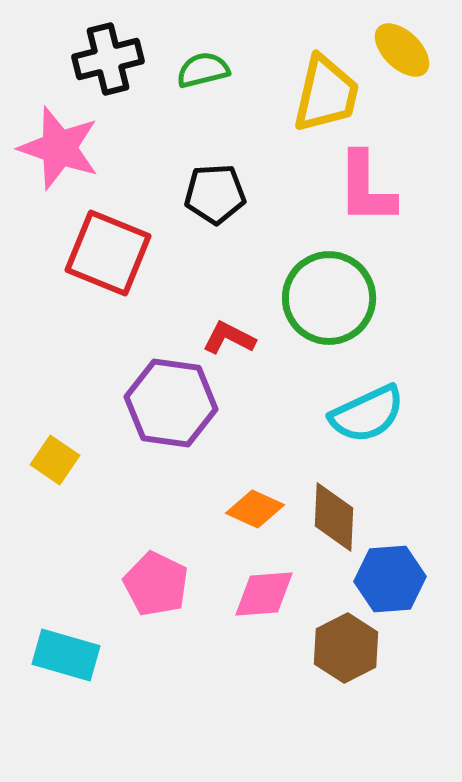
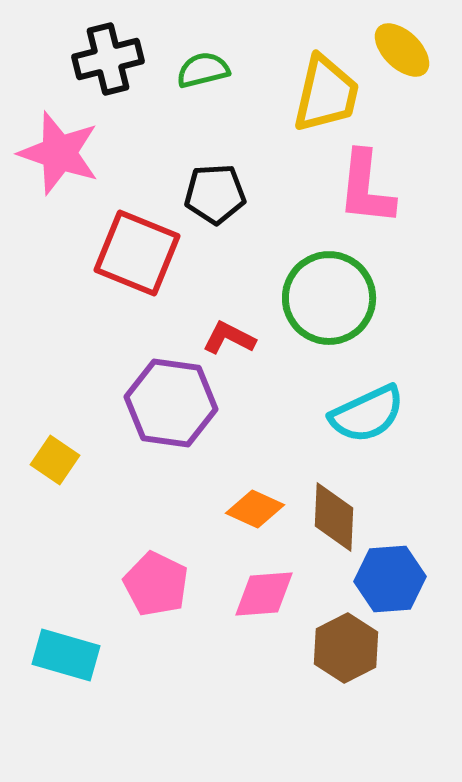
pink star: moved 5 px down
pink L-shape: rotated 6 degrees clockwise
red square: moved 29 px right
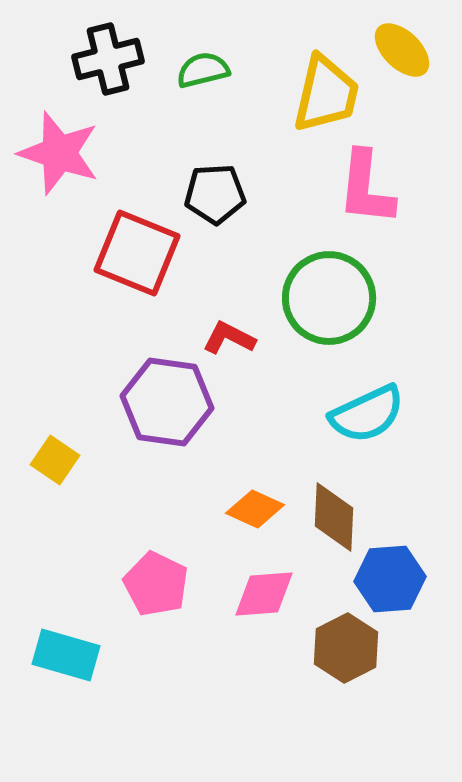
purple hexagon: moved 4 px left, 1 px up
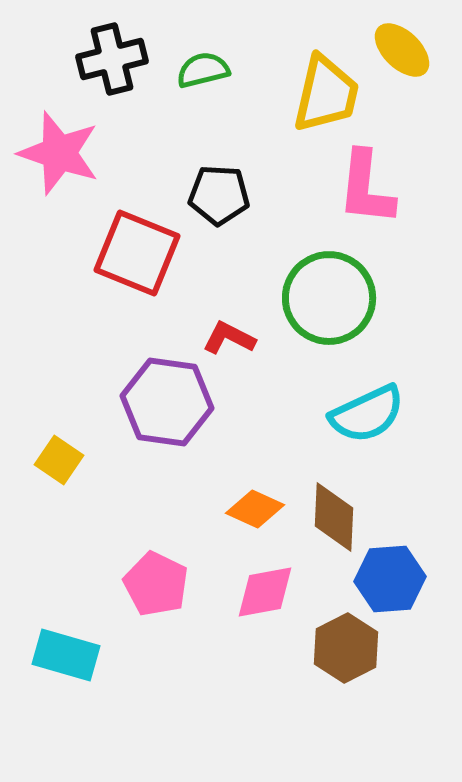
black cross: moved 4 px right
black pentagon: moved 4 px right, 1 px down; rotated 6 degrees clockwise
yellow square: moved 4 px right
pink diamond: moved 1 px right, 2 px up; rotated 6 degrees counterclockwise
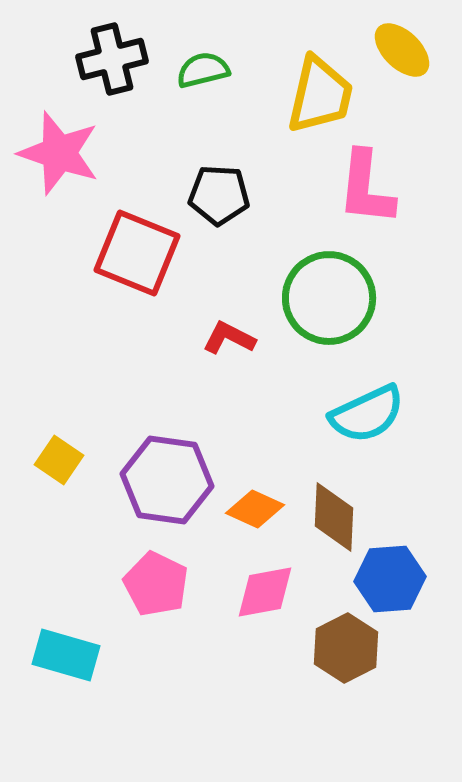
yellow trapezoid: moved 6 px left, 1 px down
purple hexagon: moved 78 px down
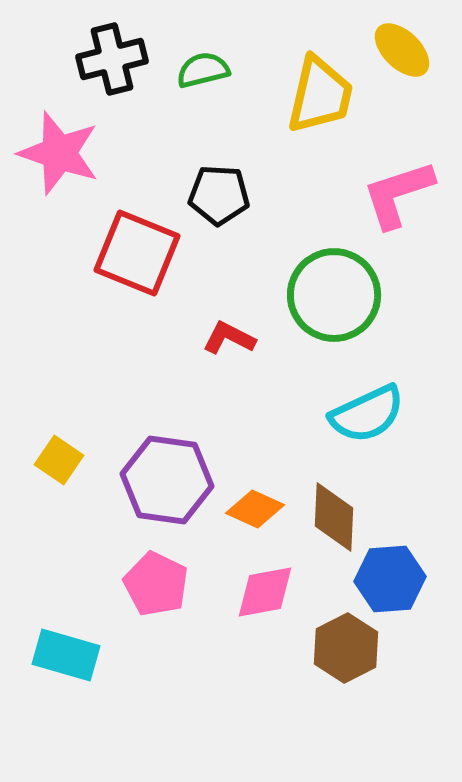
pink L-shape: moved 32 px right, 6 px down; rotated 66 degrees clockwise
green circle: moved 5 px right, 3 px up
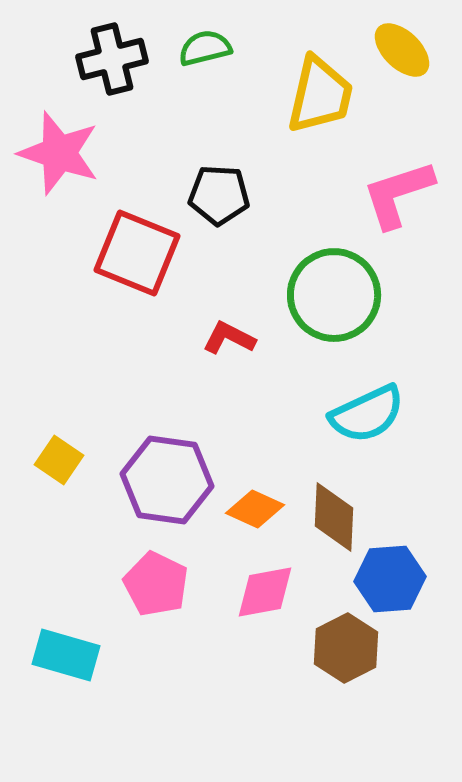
green semicircle: moved 2 px right, 22 px up
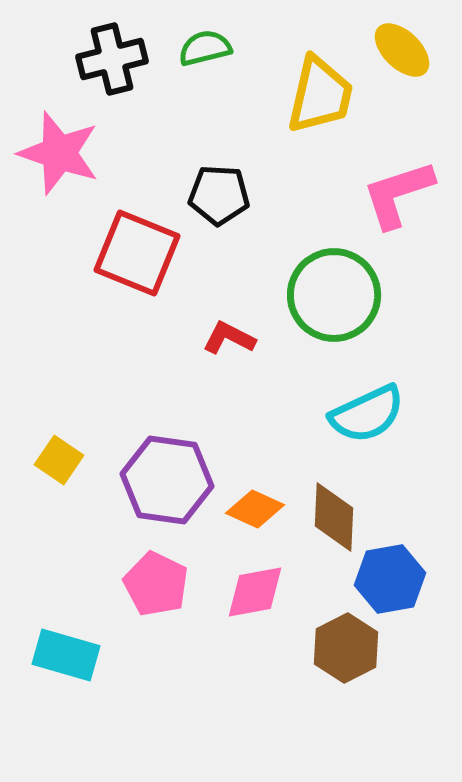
blue hexagon: rotated 6 degrees counterclockwise
pink diamond: moved 10 px left
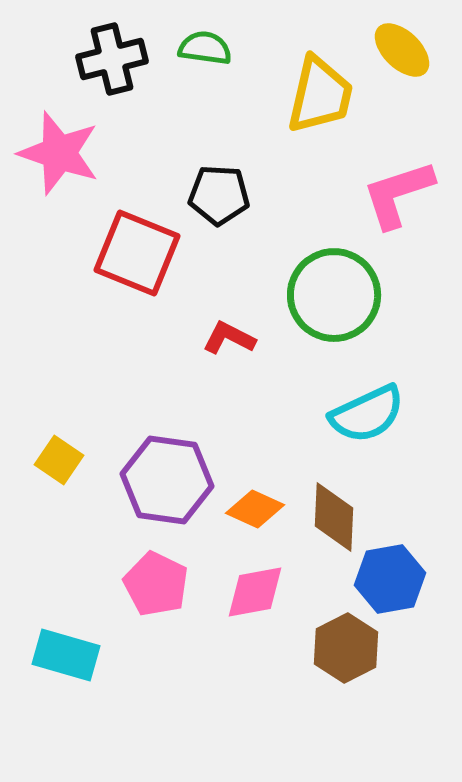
green semicircle: rotated 22 degrees clockwise
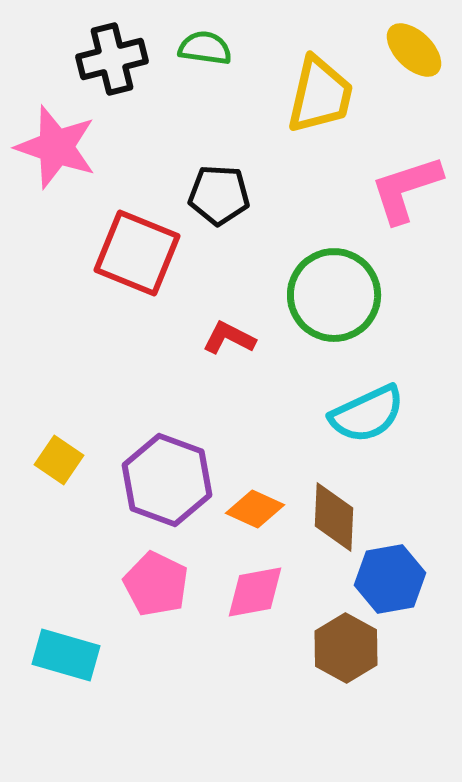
yellow ellipse: moved 12 px right
pink star: moved 3 px left, 6 px up
pink L-shape: moved 8 px right, 5 px up
purple hexagon: rotated 12 degrees clockwise
brown hexagon: rotated 4 degrees counterclockwise
